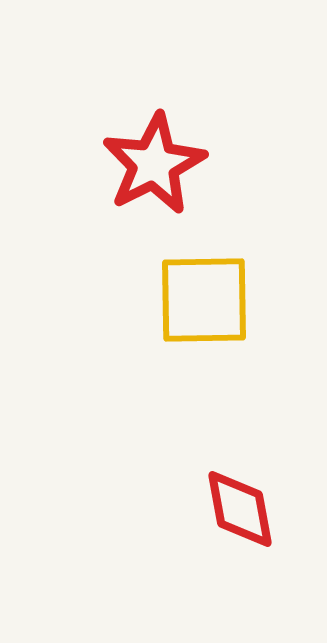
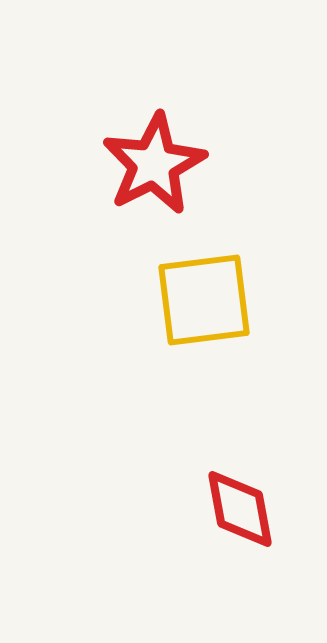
yellow square: rotated 6 degrees counterclockwise
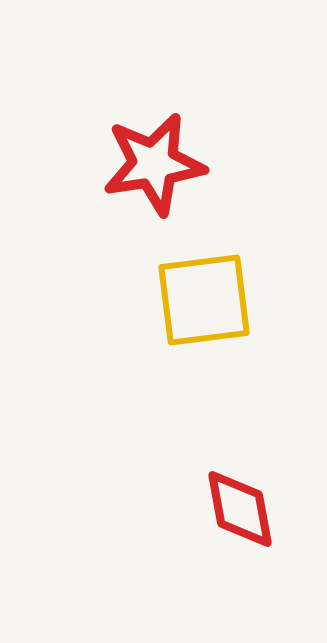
red star: rotated 18 degrees clockwise
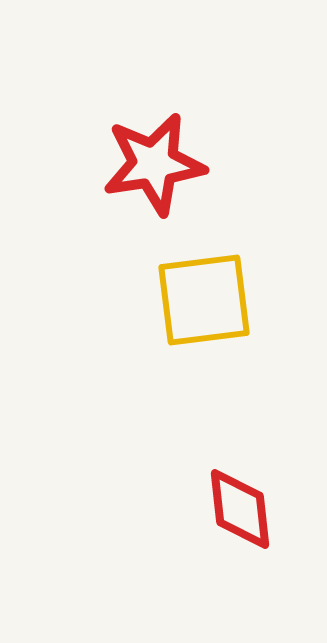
red diamond: rotated 4 degrees clockwise
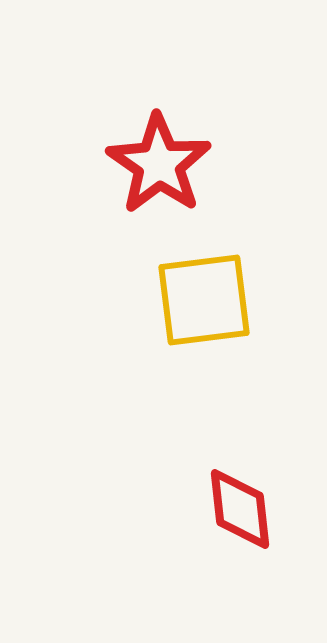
red star: moved 5 px right; rotated 28 degrees counterclockwise
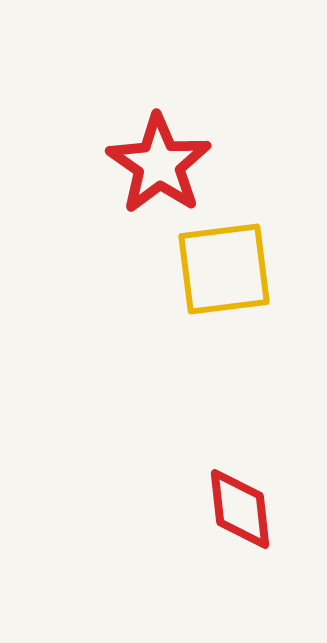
yellow square: moved 20 px right, 31 px up
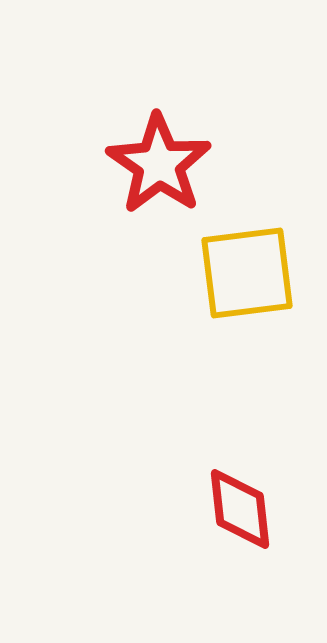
yellow square: moved 23 px right, 4 px down
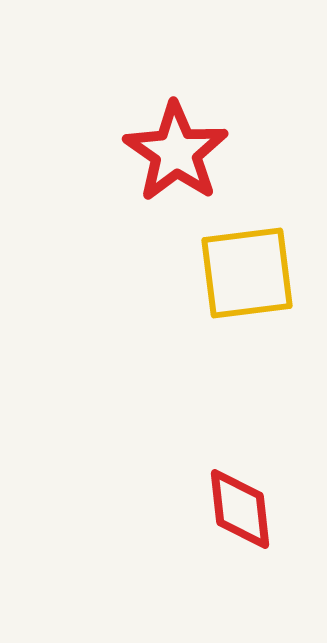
red star: moved 17 px right, 12 px up
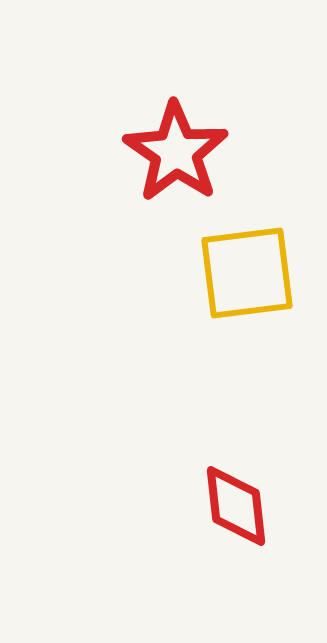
red diamond: moved 4 px left, 3 px up
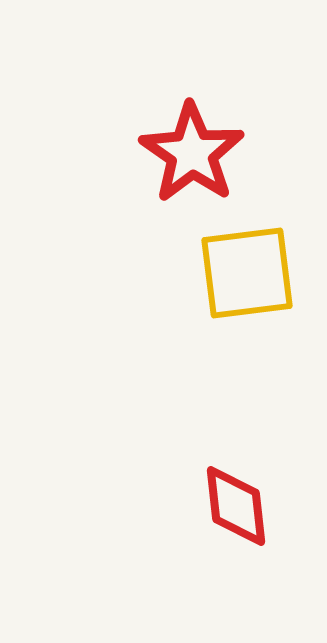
red star: moved 16 px right, 1 px down
